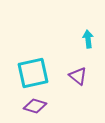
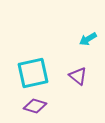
cyan arrow: rotated 114 degrees counterclockwise
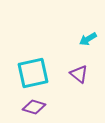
purple triangle: moved 1 px right, 2 px up
purple diamond: moved 1 px left, 1 px down
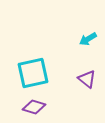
purple triangle: moved 8 px right, 5 px down
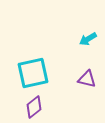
purple triangle: rotated 24 degrees counterclockwise
purple diamond: rotated 55 degrees counterclockwise
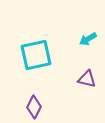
cyan square: moved 3 px right, 18 px up
purple diamond: rotated 25 degrees counterclockwise
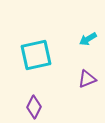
purple triangle: rotated 36 degrees counterclockwise
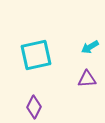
cyan arrow: moved 2 px right, 8 px down
purple triangle: rotated 18 degrees clockwise
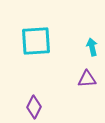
cyan arrow: moved 2 px right; rotated 108 degrees clockwise
cyan square: moved 14 px up; rotated 8 degrees clockwise
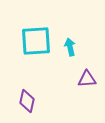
cyan arrow: moved 22 px left
purple diamond: moved 7 px left, 6 px up; rotated 15 degrees counterclockwise
